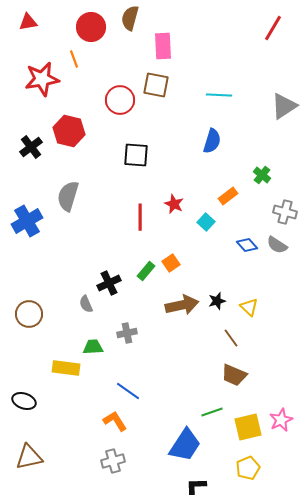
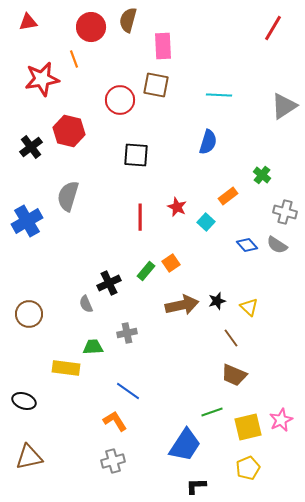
brown semicircle at (130, 18): moved 2 px left, 2 px down
blue semicircle at (212, 141): moved 4 px left, 1 px down
red star at (174, 204): moved 3 px right, 3 px down
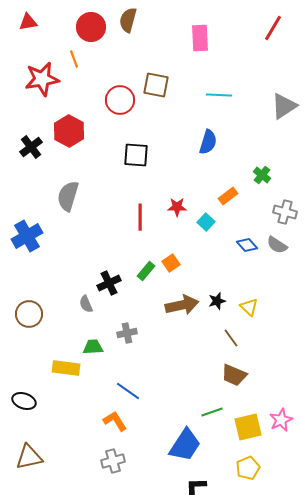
pink rectangle at (163, 46): moved 37 px right, 8 px up
red hexagon at (69, 131): rotated 16 degrees clockwise
red star at (177, 207): rotated 24 degrees counterclockwise
blue cross at (27, 221): moved 15 px down
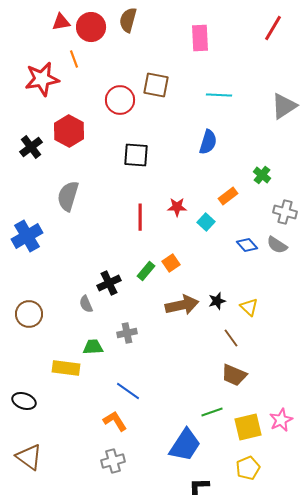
red triangle at (28, 22): moved 33 px right
brown triangle at (29, 457): rotated 48 degrees clockwise
black L-shape at (196, 486): moved 3 px right
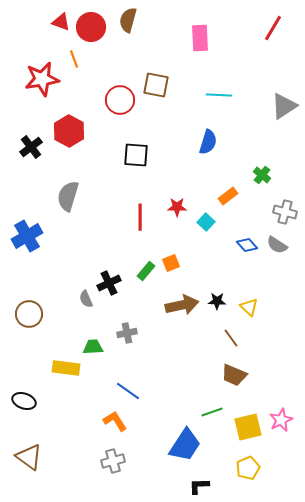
red triangle at (61, 22): rotated 30 degrees clockwise
orange square at (171, 263): rotated 12 degrees clockwise
black star at (217, 301): rotated 18 degrees clockwise
gray semicircle at (86, 304): moved 5 px up
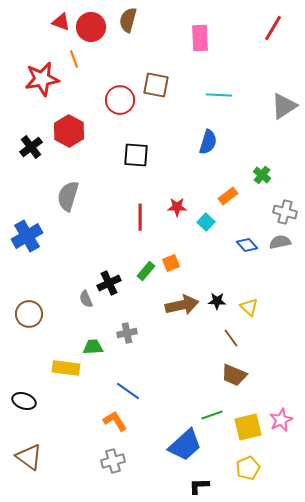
gray semicircle at (277, 245): moved 3 px right, 3 px up; rotated 135 degrees clockwise
green line at (212, 412): moved 3 px down
blue trapezoid at (185, 445): rotated 15 degrees clockwise
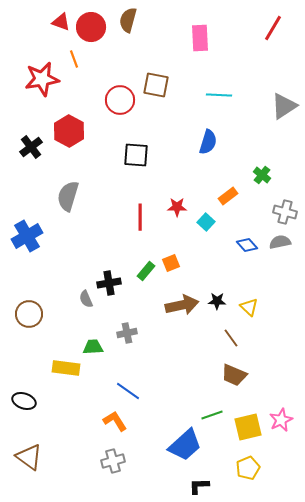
black cross at (109, 283): rotated 15 degrees clockwise
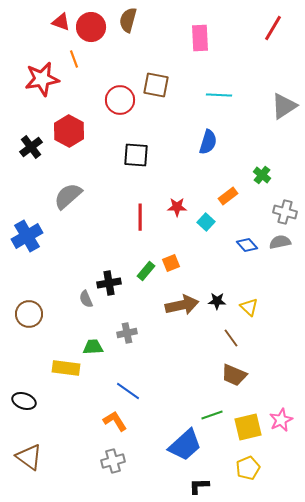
gray semicircle at (68, 196): rotated 32 degrees clockwise
